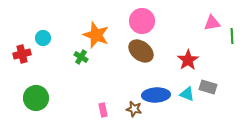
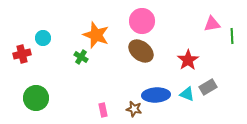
pink triangle: moved 1 px down
gray rectangle: rotated 48 degrees counterclockwise
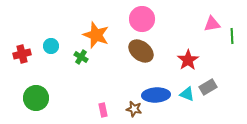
pink circle: moved 2 px up
cyan circle: moved 8 px right, 8 px down
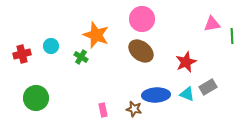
red star: moved 2 px left, 2 px down; rotated 10 degrees clockwise
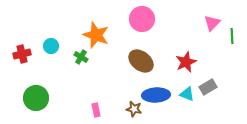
pink triangle: moved 1 px up; rotated 36 degrees counterclockwise
brown ellipse: moved 10 px down
pink rectangle: moved 7 px left
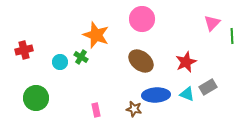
cyan circle: moved 9 px right, 16 px down
red cross: moved 2 px right, 4 px up
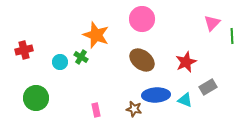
brown ellipse: moved 1 px right, 1 px up
cyan triangle: moved 2 px left, 6 px down
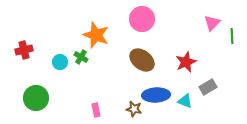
cyan triangle: moved 1 px down
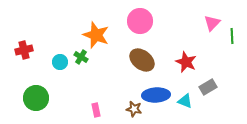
pink circle: moved 2 px left, 2 px down
red star: rotated 25 degrees counterclockwise
